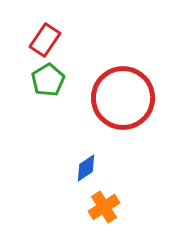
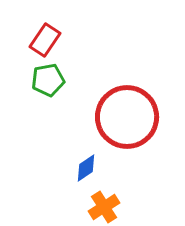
green pentagon: rotated 20 degrees clockwise
red circle: moved 4 px right, 19 px down
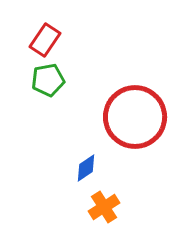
red circle: moved 8 px right
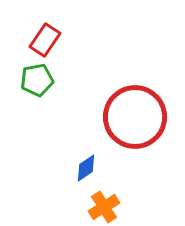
green pentagon: moved 11 px left
